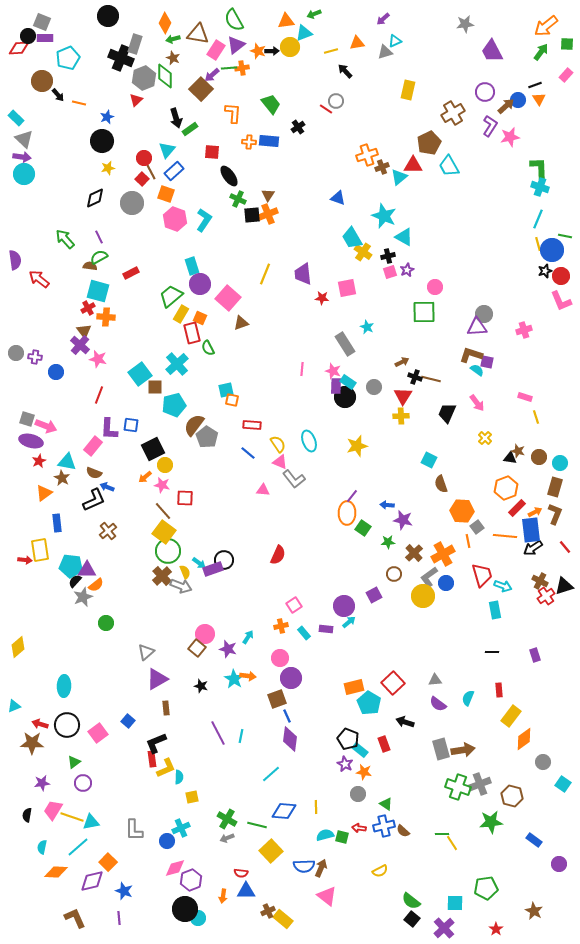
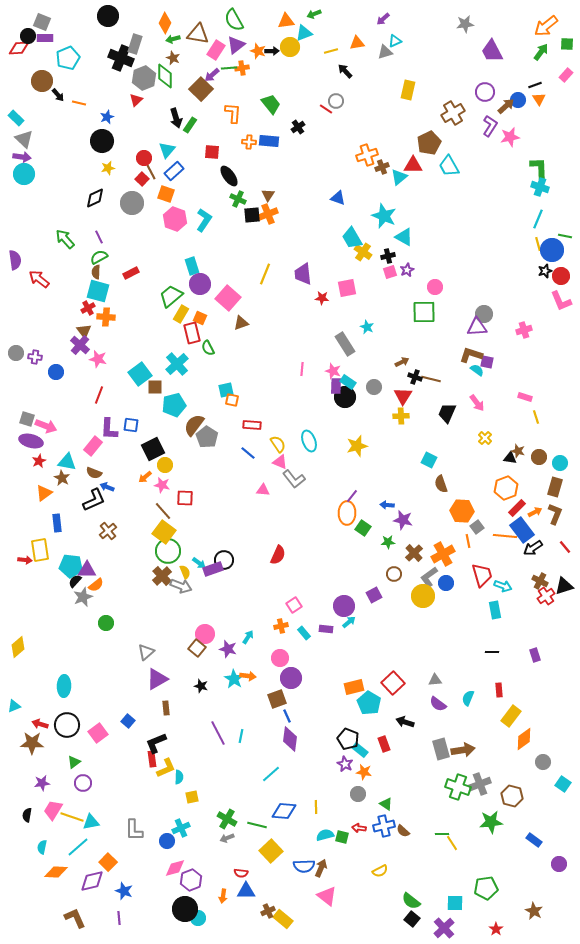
green rectangle at (190, 129): moved 4 px up; rotated 21 degrees counterclockwise
brown semicircle at (90, 266): moved 6 px right, 6 px down; rotated 96 degrees counterclockwise
blue rectangle at (531, 530): moved 9 px left; rotated 30 degrees counterclockwise
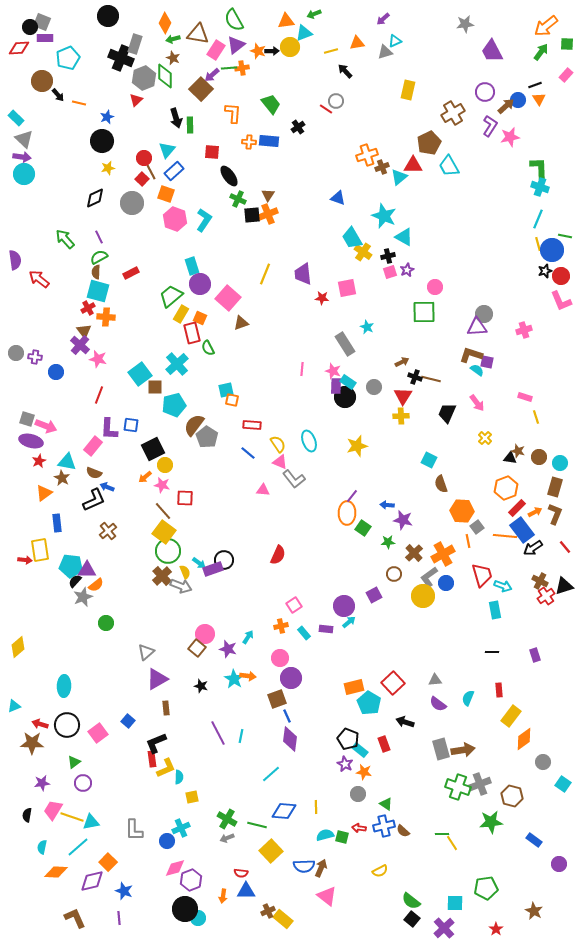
black circle at (28, 36): moved 2 px right, 9 px up
green rectangle at (190, 125): rotated 35 degrees counterclockwise
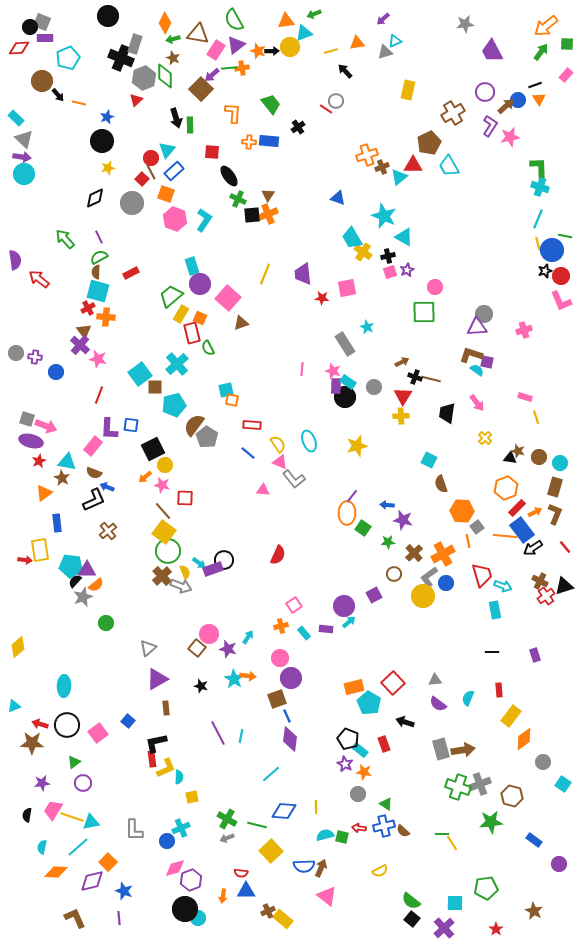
red circle at (144, 158): moved 7 px right
black trapezoid at (447, 413): rotated 15 degrees counterclockwise
pink circle at (205, 634): moved 4 px right
gray triangle at (146, 652): moved 2 px right, 4 px up
black L-shape at (156, 743): rotated 10 degrees clockwise
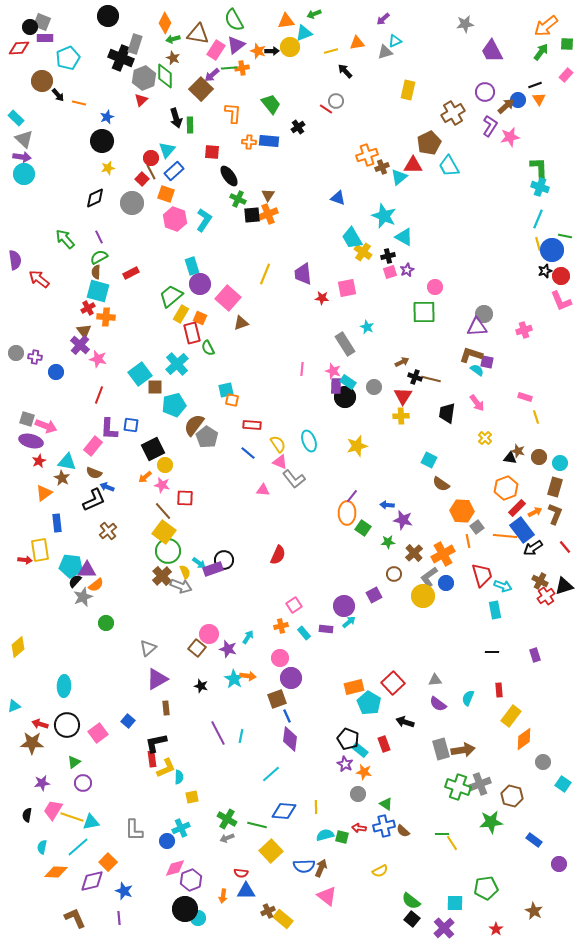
red triangle at (136, 100): moved 5 px right
brown semicircle at (441, 484): rotated 36 degrees counterclockwise
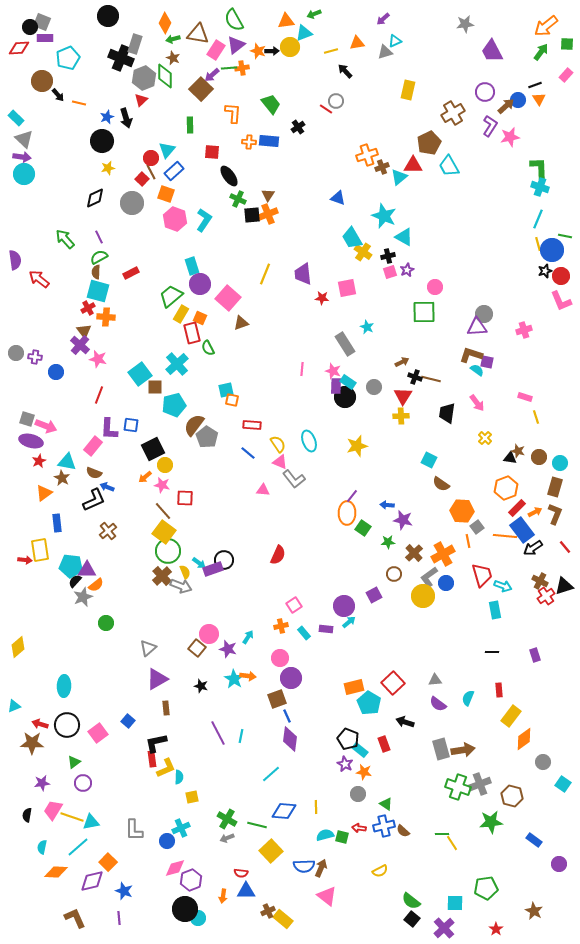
black arrow at (176, 118): moved 50 px left
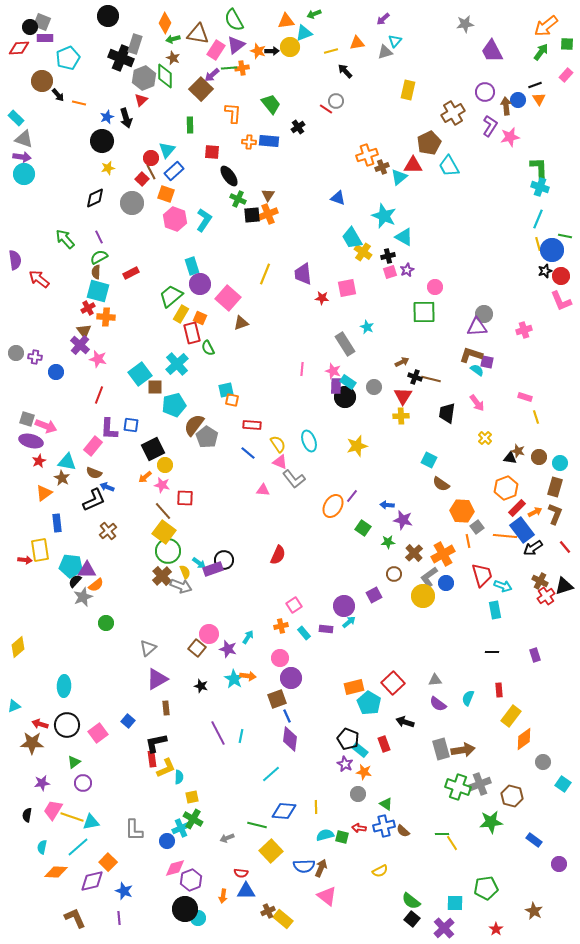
cyan triangle at (395, 41): rotated 24 degrees counterclockwise
brown arrow at (506, 106): rotated 54 degrees counterclockwise
gray triangle at (24, 139): rotated 24 degrees counterclockwise
orange ellipse at (347, 513): moved 14 px left, 7 px up; rotated 30 degrees clockwise
green cross at (227, 819): moved 34 px left
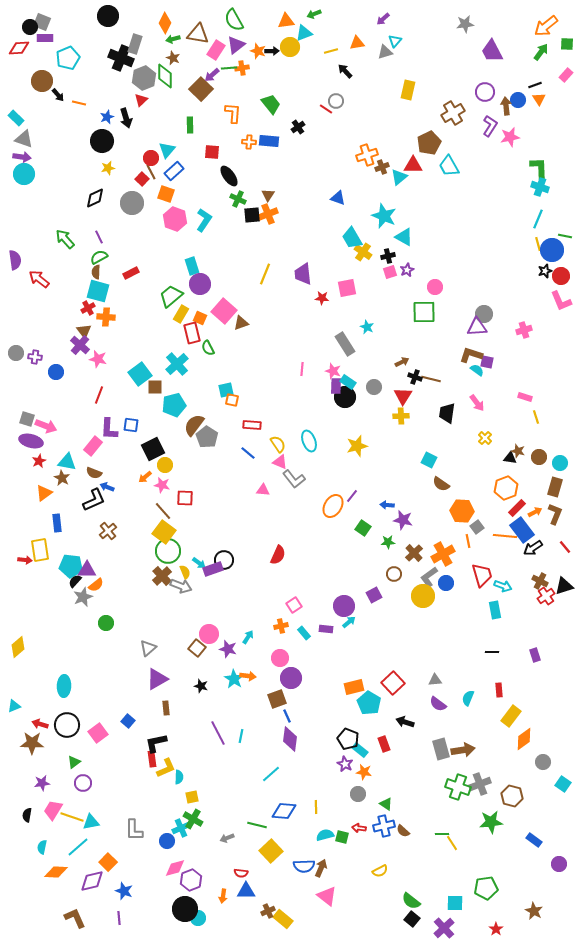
pink square at (228, 298): moved 4 px left, 13 px down
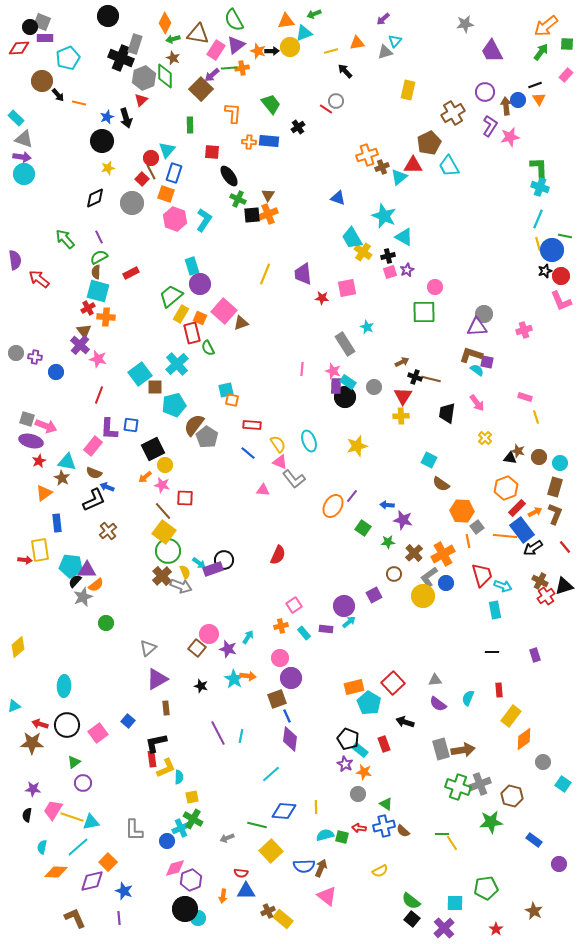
blue rectangle at (174, 171): moved 2 px down; rotated 30 degrees counterclockwise
purple star at (42, 783): moved 9 px left, 6 px down; rotated 14 degrees clockwise
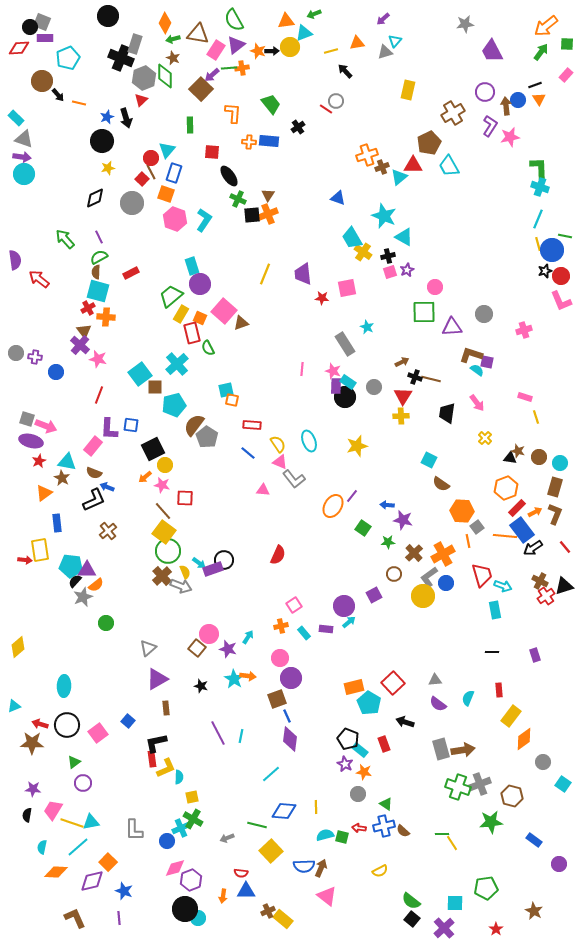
purple triangle at (477, 327): moved 25 px left
yellow line at (72, 817): moved 6 px down
